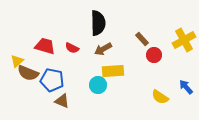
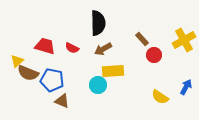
blue arrow: rotated 70 degrees clockwise
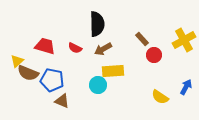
black semicircle: moved 1 px left, 1 px down
red semicircle: moved 3 px right
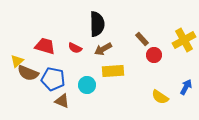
blue pentagon: moved 1 px right, 1 px up
cyan circle: moved 11 px left
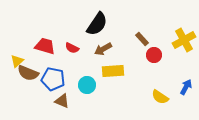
black semicircle: rotated 35 degrees clockwise
red semicircle: moved 3 px left
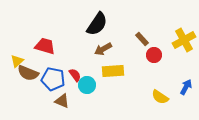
red semicircle: moved 3 px right, 27 px down; rotated 152 degrees counterclockwise
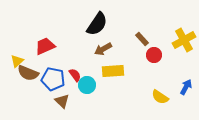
red trapezoid: rotated 40 degrees counterclockwise
brown triangle: rotated 21 degrees clockwise
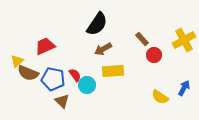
blue arrow: moved 2 px left, 1 px down
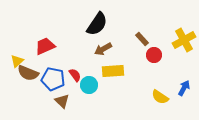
cyan circle: moved 2 px right
